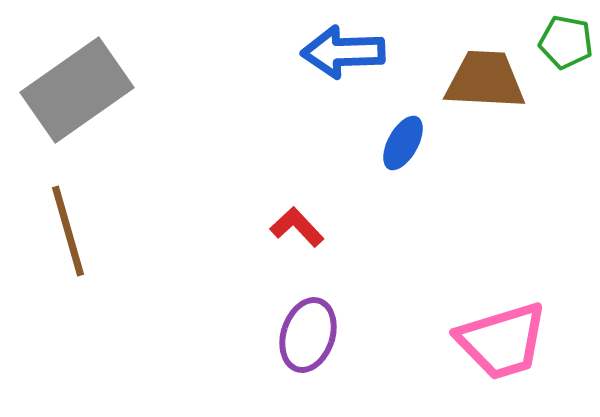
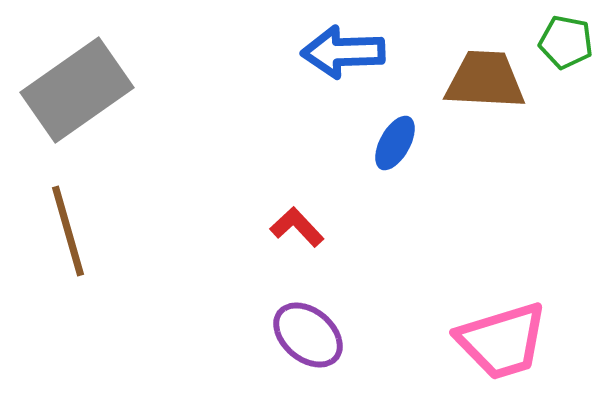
blue ellipse: moved 8 px left
purple ellipse: rotated 68 degrees counterclockwise
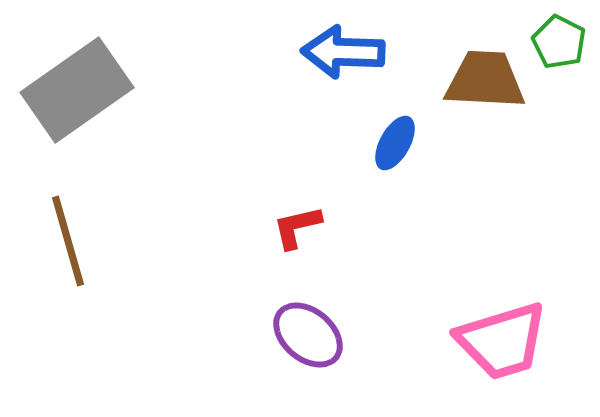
green pentagon: moved 7 px left; rotated 16 degrees clockwise
blue arrow: rotated 4 degrees clockwise
red L-shape: rotated 60 degrees counterclockwise
brown line: moved 10 px down
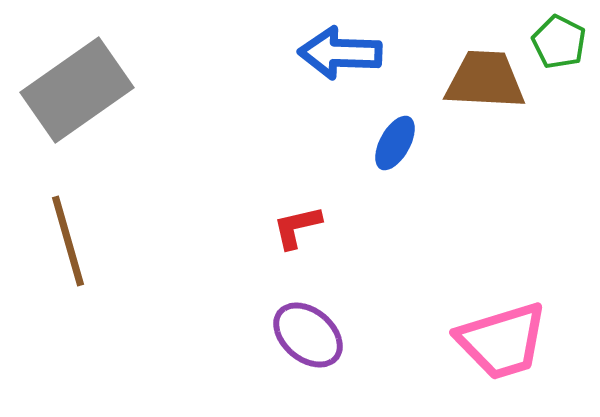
blue arrow: moved 3 px left, 1 px down
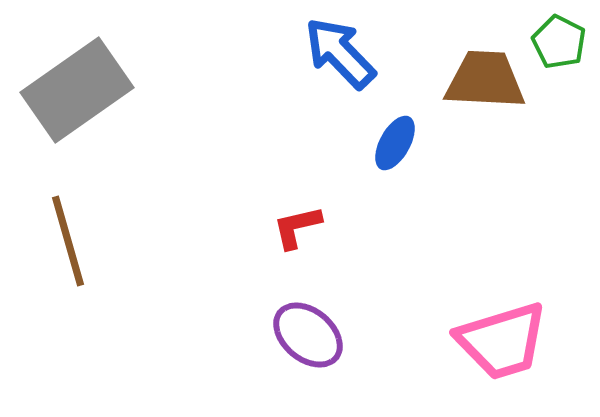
blue arrow: rotated 44 degrees clockwise
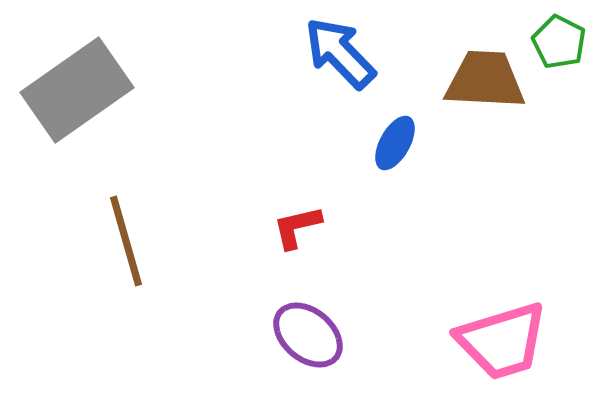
brown line: moved 58 px right
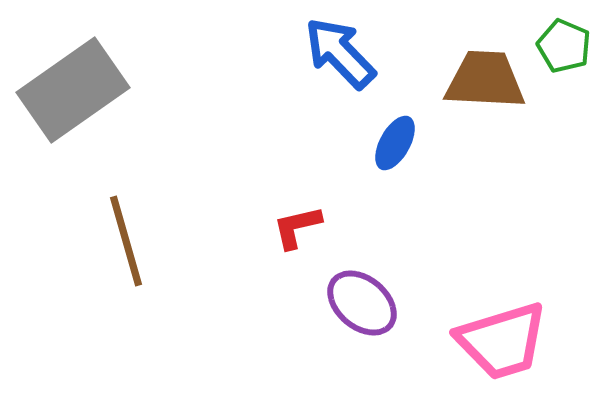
green pentagon: moved 5 px right, 4 px down; rotated 4 degrees counterclockwise
gray rectangle: moved 4 px left
purple ellipse: moved 54 px right, 32 px up
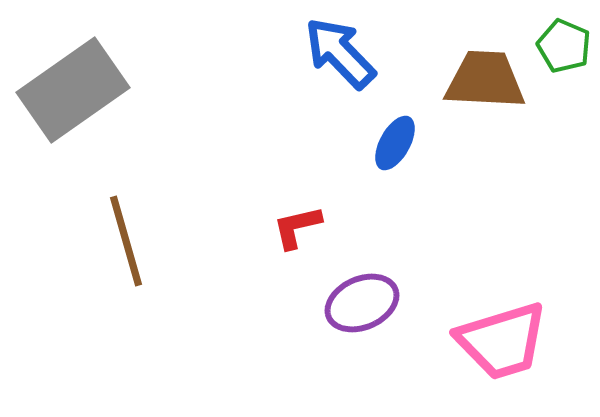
purple ellipse: rotated 64 degrees counterclockwise
